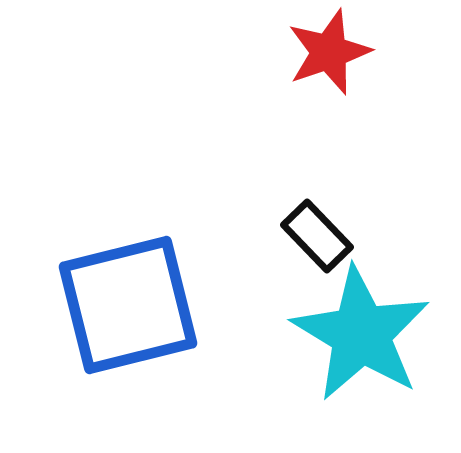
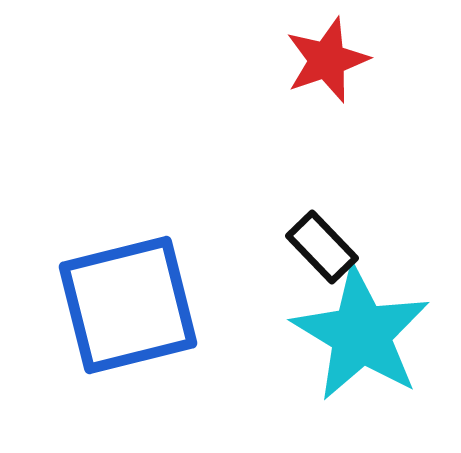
red star: moved 2 px left, 8 px down
black rectangle: moved 5 px right, 11 px down
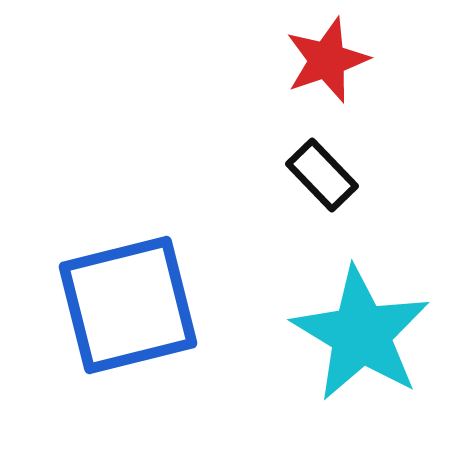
black rectangle: moved 72 px up
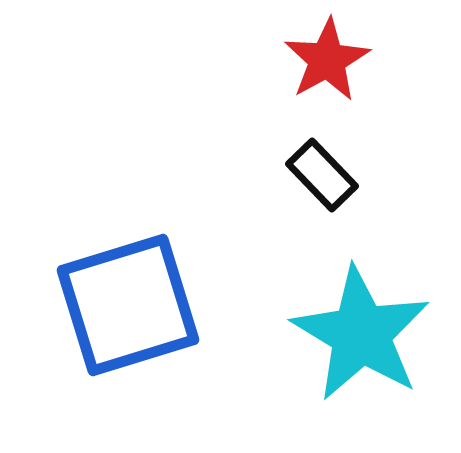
red star: rotated 10 degrees counterclockwise
blue square: rotated 3 degrees counterclockwise
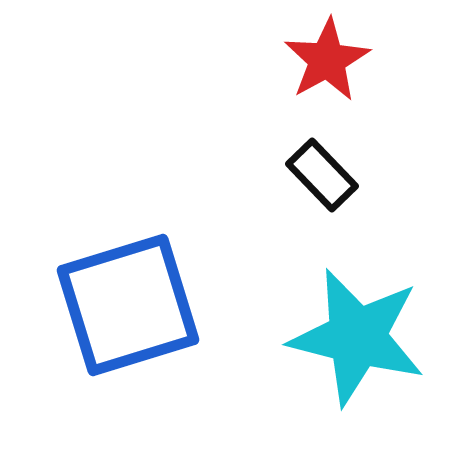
cyan star: moved 4 px left, 3 px down; rotated 17 degrees counterclockwise
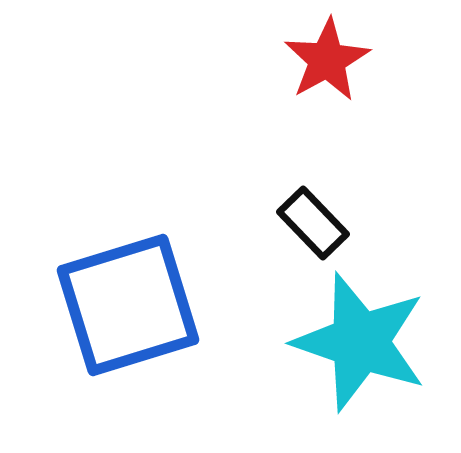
black rectangle: moved 9 px left, 48 px down
cyan star: moved 3 px right, 5 px down; rotated 5 degrees clockwise
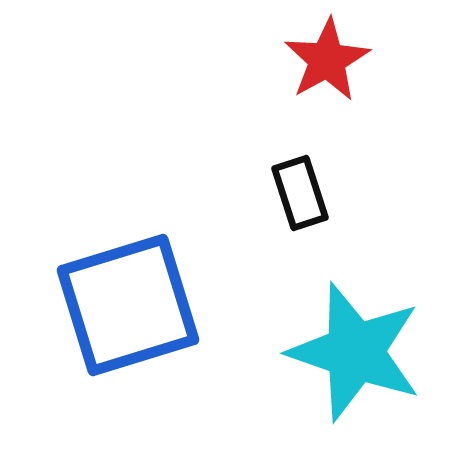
black rectangle: moved 13 px left, 30 px up; rotated 26 degrees clockwise
cyan star: moved 5 px left, 10 px down
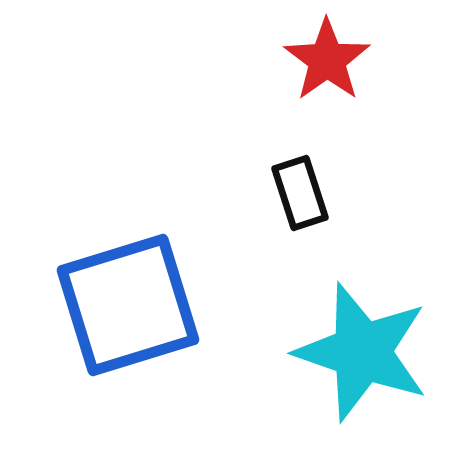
red star: rotated 6 degrees counterclockwise
cyan star: moved 7 px right
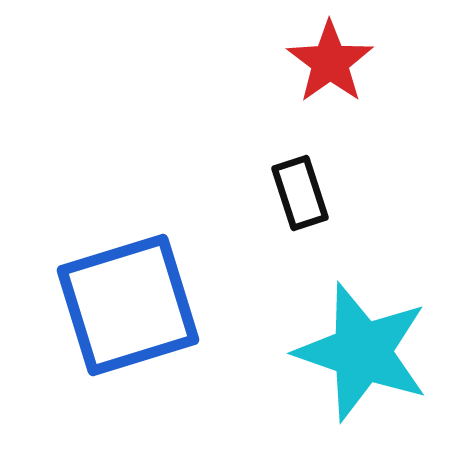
red star: moved 3 px right, 2 px down
